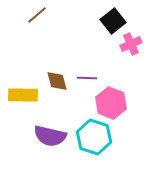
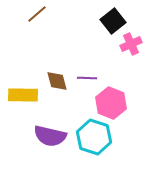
brown line: moved 1 px up
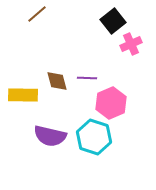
pink hexagon: rotated 16 degrees clockwise
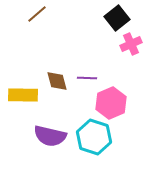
black square: moved 4 px right, 3 px up
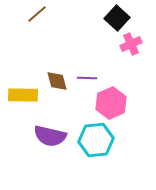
black square: rotated 10 degrees counterclockwise
cyan hexagon: moved 2 px right, 3 px down; rotated 24 degrees counterclockwise
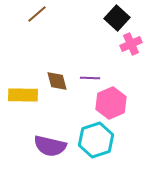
purple line: moved 3 px right
purple semicircle: moved 10 px down
cyan hexagon: rotated 12 degrees counterclockwise
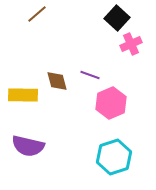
purple line: moved 3 px up; rotated 18 degrees clockwise
cyan hexagon: moved 18 px right, 17 px down
purple semicircle: moved 22 px left
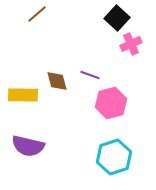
pink hexagon: rotated 8 degrees clockwise
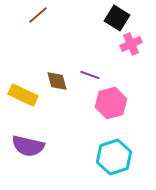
brown line: moved 1 px right, 1 px down
black square: rotated 10 degrees counterclockwise
yellow rectangle: rotated 24 degrees clockwise
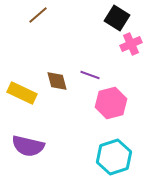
yellow rectangle: moved 1 px left, 2 px up
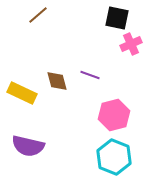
black square: rotated 20 degrees counterclockwise
pink hexagon: moved 3 px right, 12 px down
cyan hexagon: rotated 20 degrees counterclockwise
